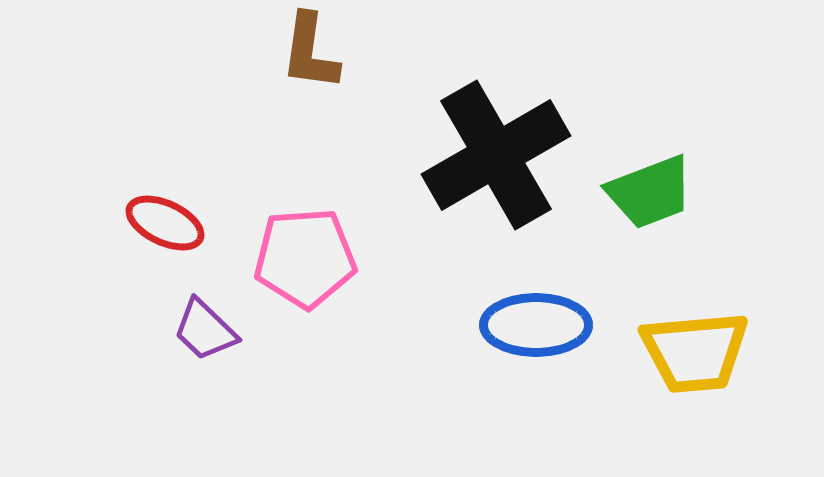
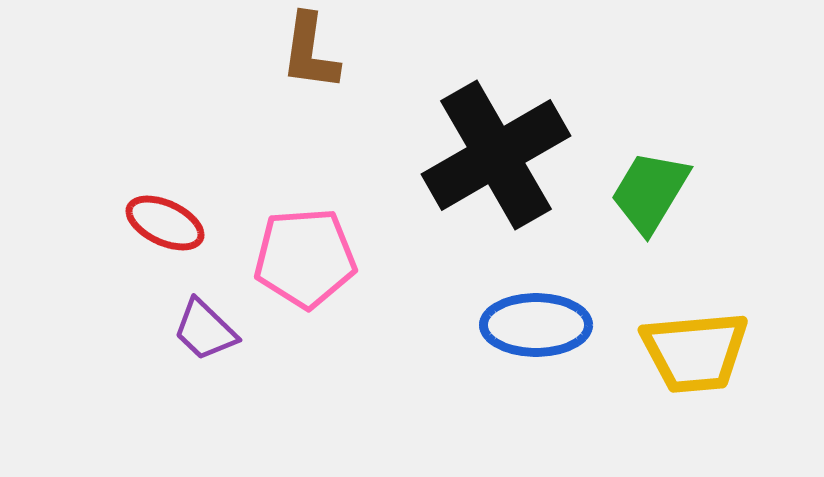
green trapezoid: rotated 142 degrees clockwise
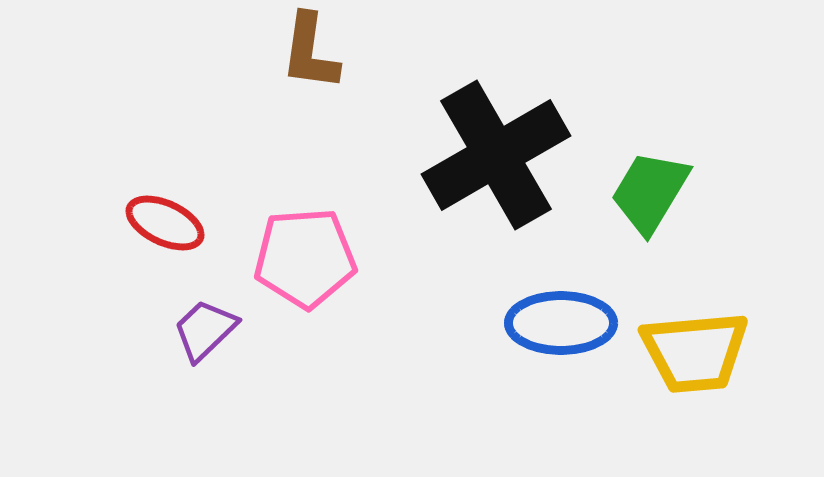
blue ellipse: moved 25 px right, 2 px up
purple trapezoid: rotated 92 degrees clockwise
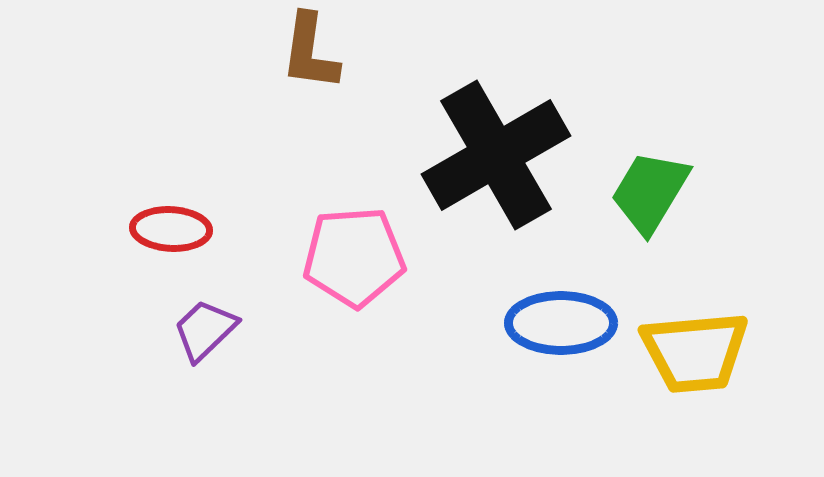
red ellipse: moved 6 px right, 6 px down; rotated 22 degrees counterclockwise
pink pentagon: moved 49 px right, 1 px up
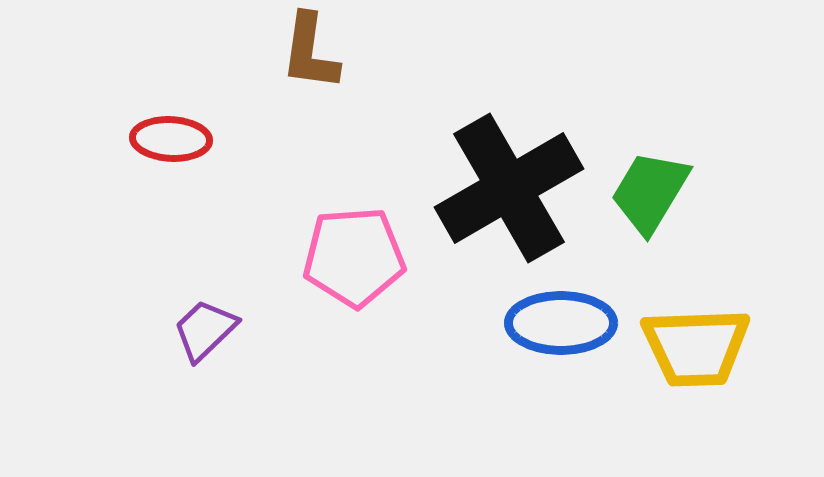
black cross: moved 13 px right, 33 px down
red ellipse: moved 90 px up
yellow trapezoid: moved 1 px right, 5 px up; rotated 3 degrees clockwise
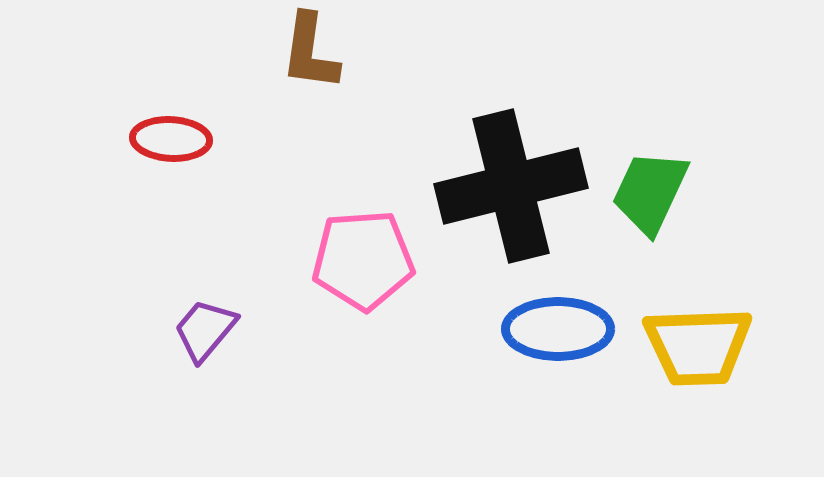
black cross: moved 2 px right, 2 px up; rotated 16 degrees clockwise
green trapezoid: rotated 6 degrees counterclockwise
pink pentagon: moved 9 px right, 3 px down
blue ellipse: moved 3 px left, 6 px down
purple trapezoid: rotated 6 degrees counterclockwise
yellow trapezoid: moved 2 px right, 1 px up
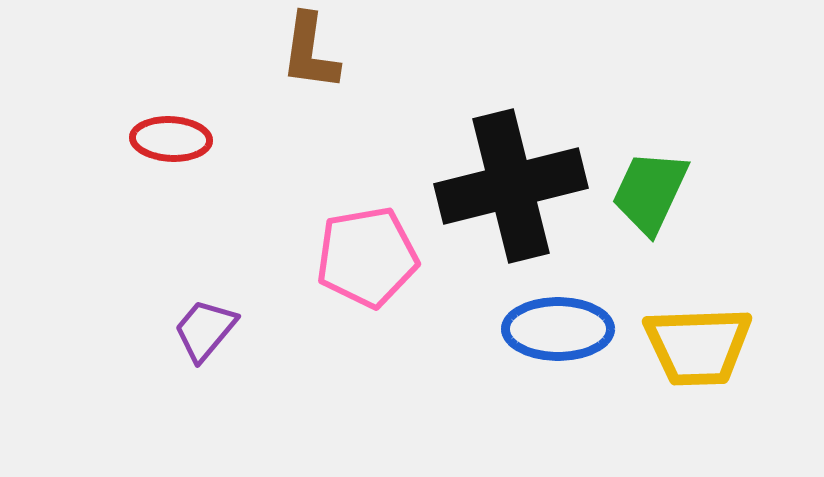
pink pentagon: moved 4 px right, 3 px up; rotated 6 degrees counterclockwise
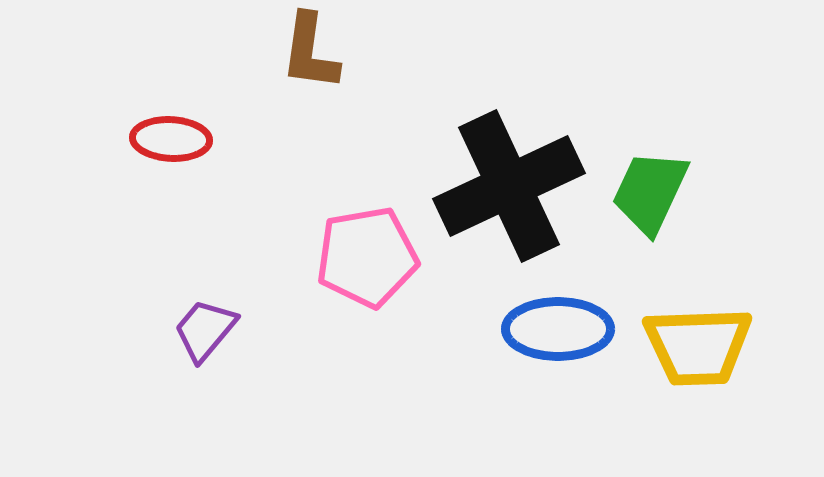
black cross: moved 2 px left; rotated 11 degrees counterclockwise
